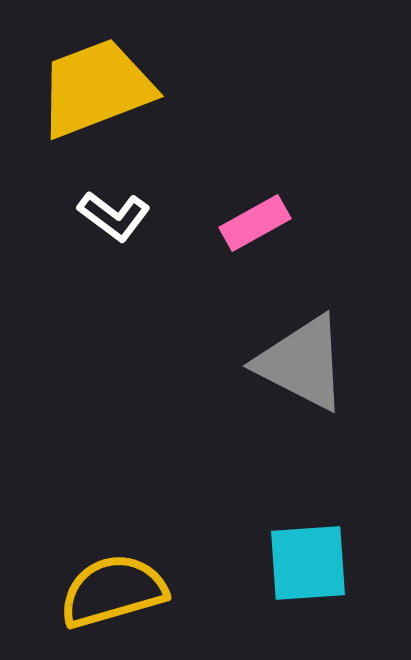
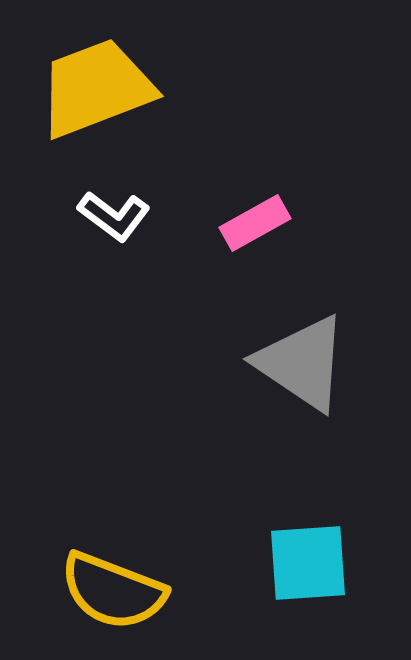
gray triangle: rotated 7 degrees clockwise
yellow semicircle: rotated 143 degrees counterclockwise
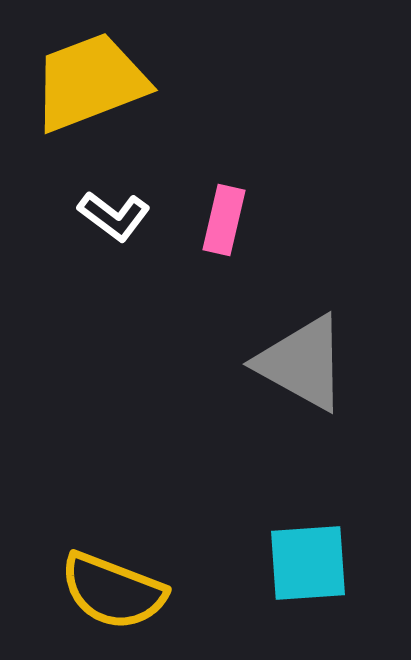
yellow trapezoid: moved 6 px left, 6 px up
pink rectangle: moved 31 px left, 3 px up; rotated 48 degrees counterclockwise
gray triangle: rotated 5 degrees counterclockwise
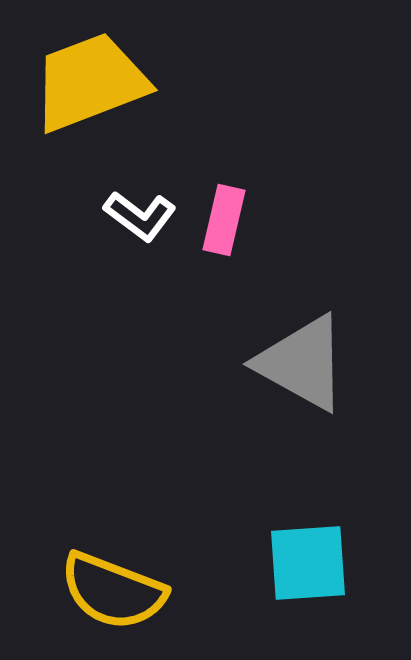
white L-shape: moved 26 px right
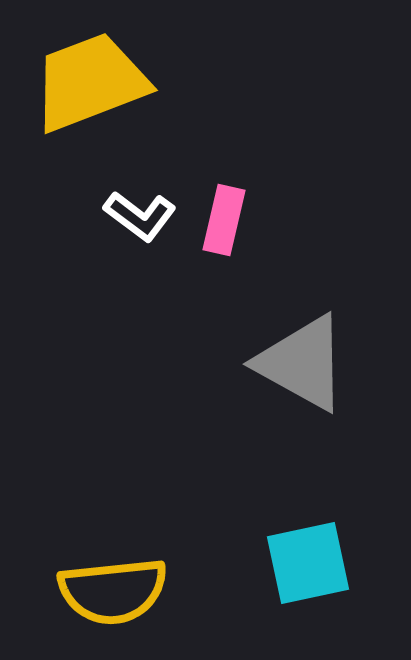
cyan square: rotated 8 degrees counterclockwise
yellow semicircle: rotated 27 degrees counterclockwise
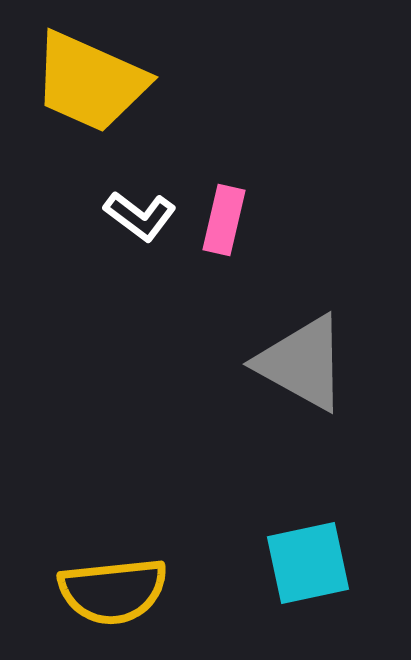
yellow trapezoid: rotated 135 degrees counterclockwise
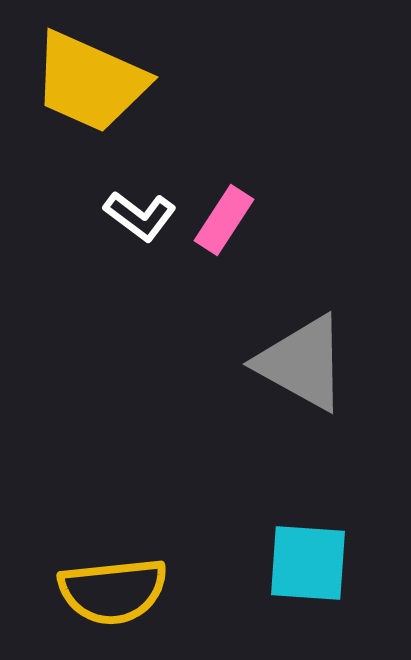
pink rectangle: rotated 20 degrees clockwise
cyan square: rotated 16 degrees clockwise
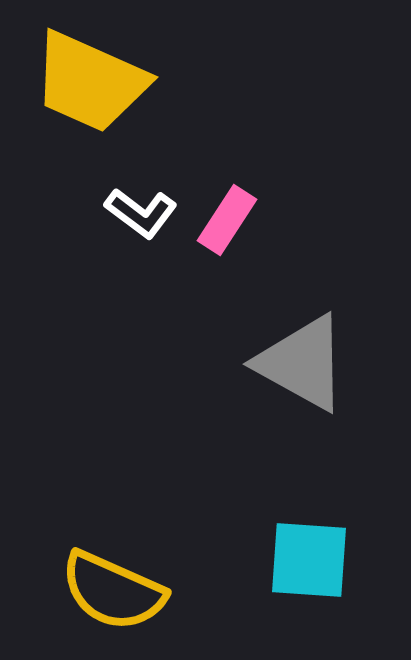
white L-shape: moved 1 px right, 3 px up
pink rectangle: moved 3 px right
cyan square: moved 1 px right, 3 px up
yellow semicircle: rotated 30 degrees clockwise
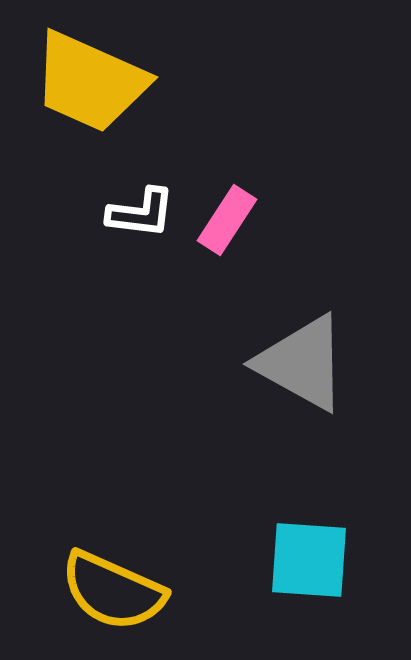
white L-shape: rotated 30 degrees counterclockwise
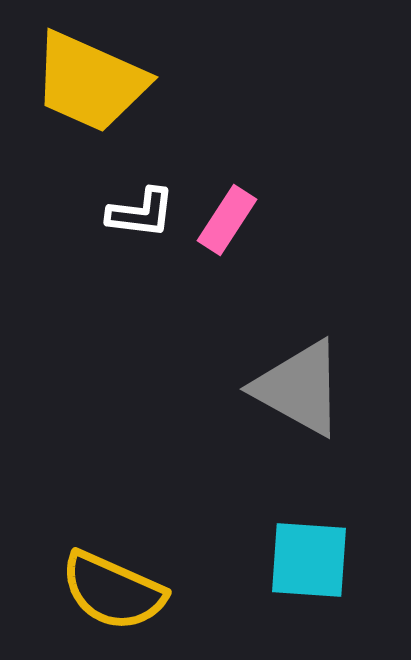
gray triangle: moved 3 px left, 25 px down
